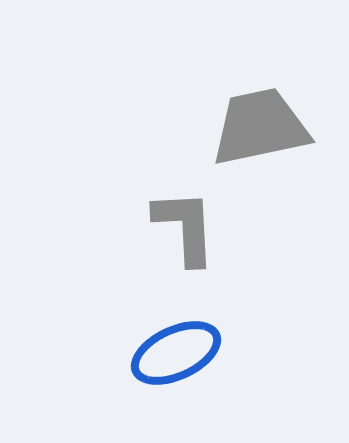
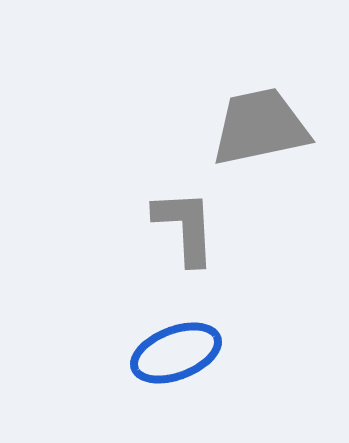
blue ellipse: rotated 4 degrees clockwise
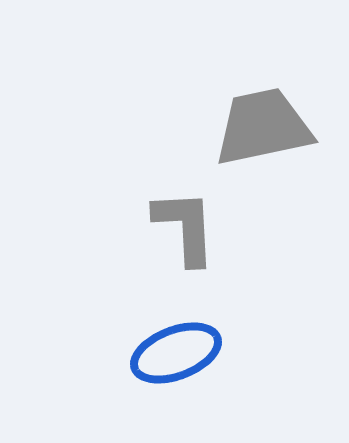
gray trapezoid: moved 3 px right
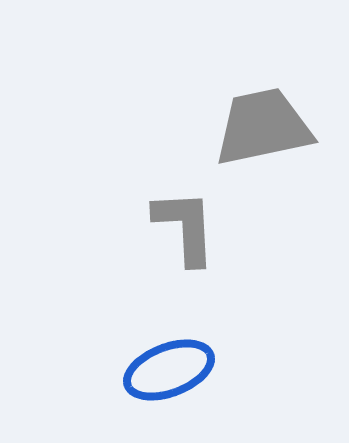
blue ellipse: moved 7 px left, 17 px down
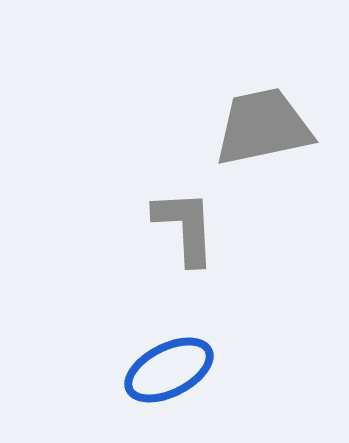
blue ellipse: rotated 6 degrees counterclockwise
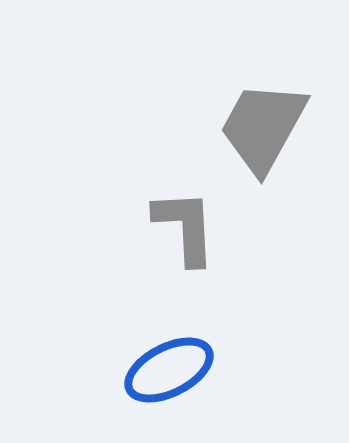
gray trapezoid: rotated 49 degrees counterclockwise
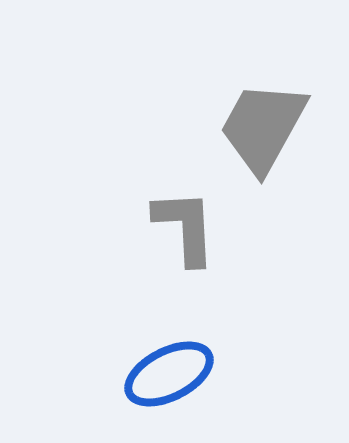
blue ellipse: moved 4 px down
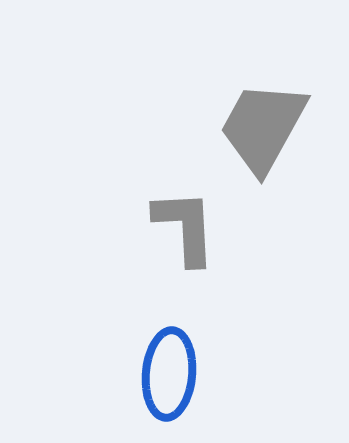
blue ellipse: rotated 58 degrees counterclockwise
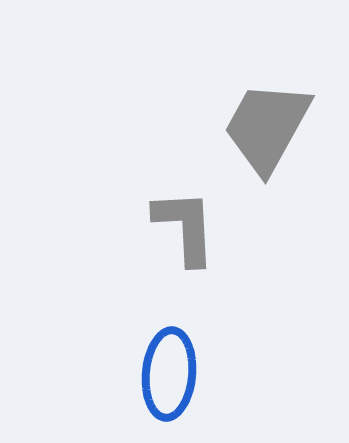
gray trapezoid: moved 4 px right
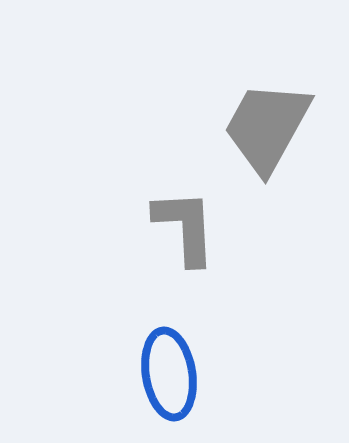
blue ellipse: rotated 14 degrees counterclockwise
